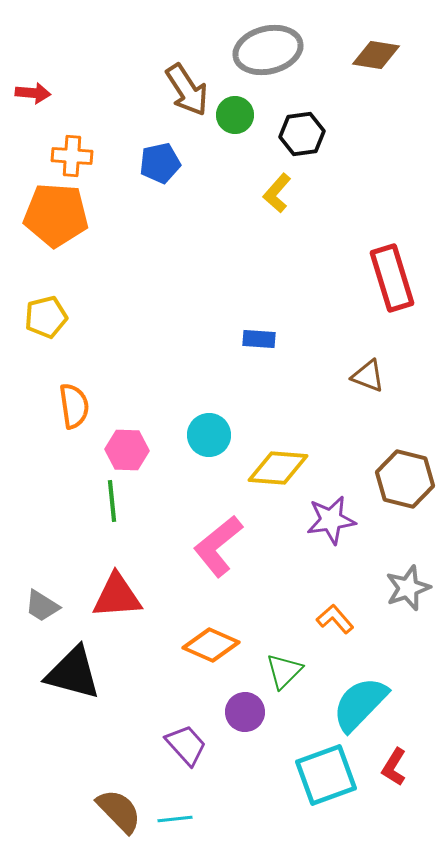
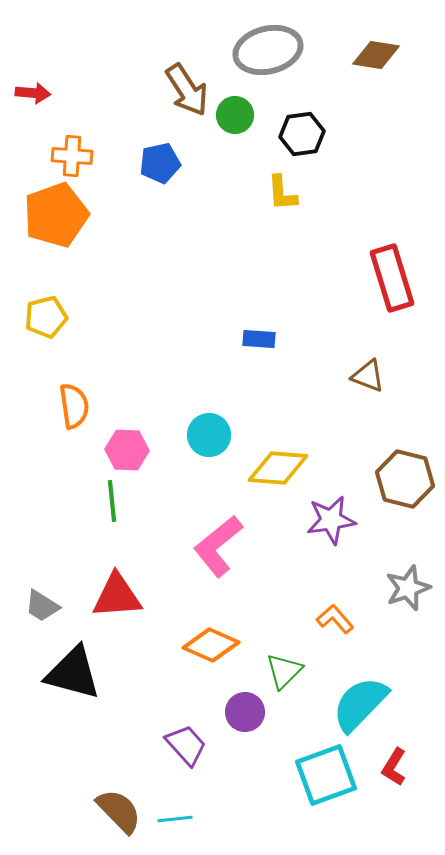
yellow L-shape: moved 5 px right; rotated 45 degrees counterclockwise
orange pentagon: rotated 24 degrees counterclockwise
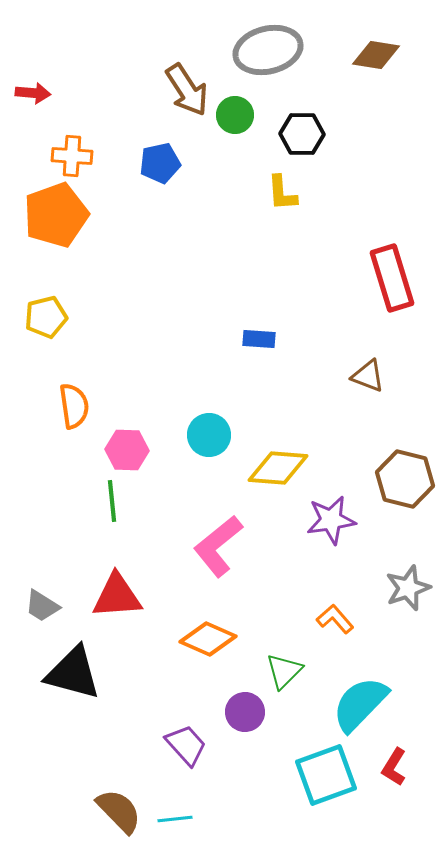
black hexagon: rotated 9 degrees clockwise
orange diamond: moved 3 px left, 6 px up
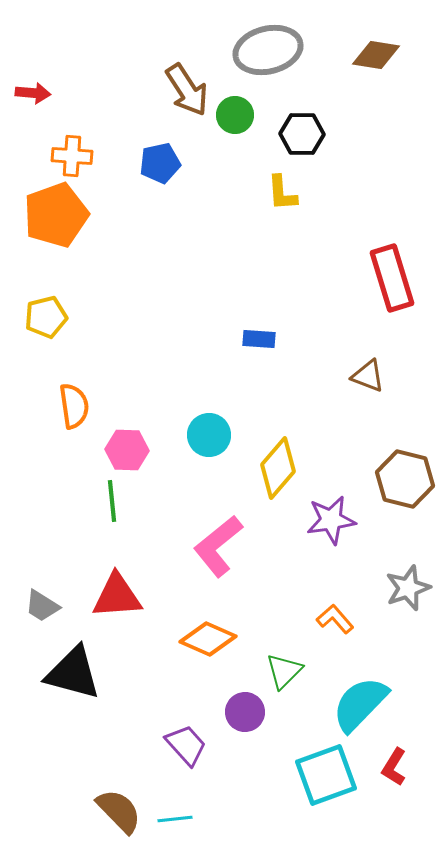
yellow diamond: rotated 54 degrees counterclockwise
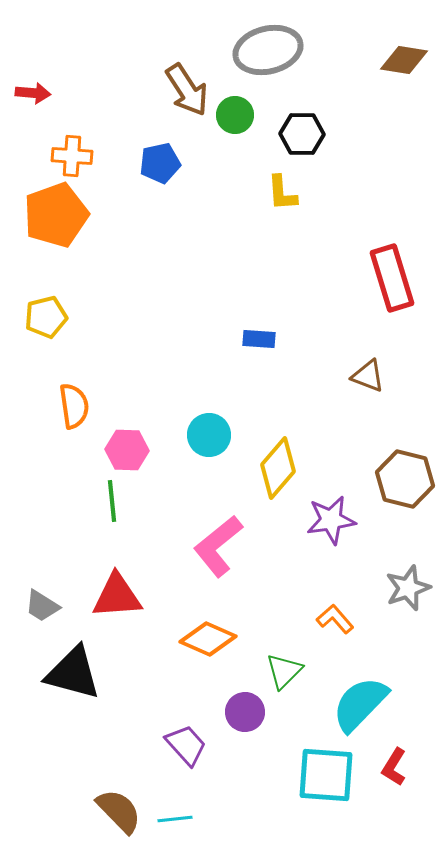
brown diamond: moved 28 px right, 5 px down
cyan square: rotated 24 degrees clockwise
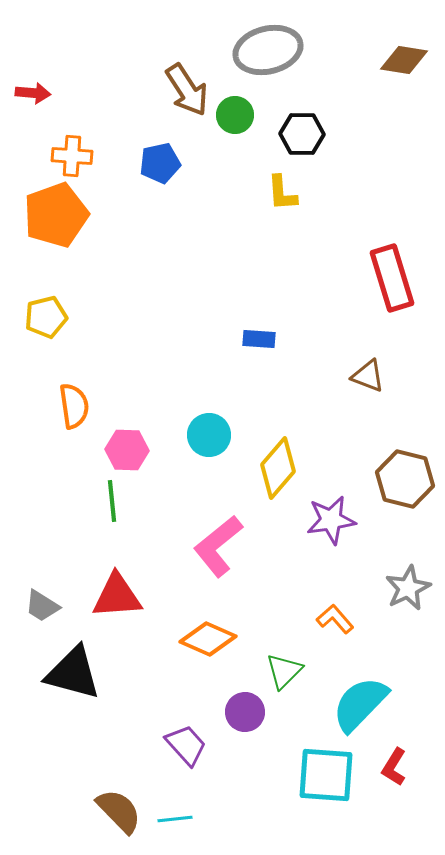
gray star: rotated 6 degrees counterclockwise
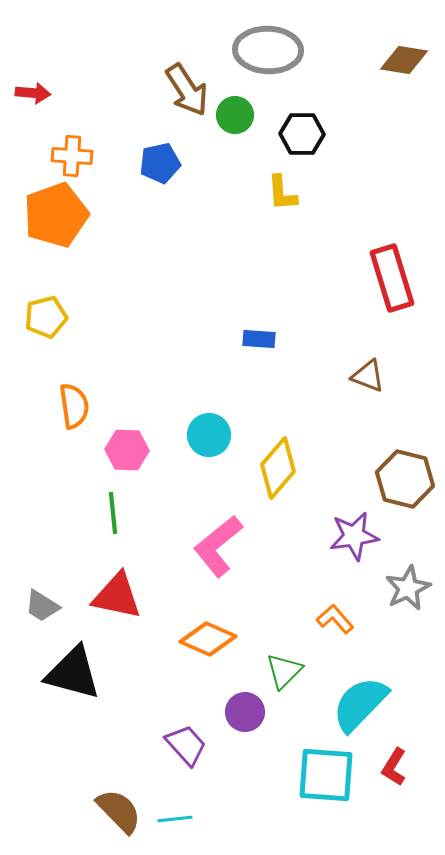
gray ellipse: rotated 16 degrees clockwise
green line: moved 1 px right, 12 px down
purple star: moved 23 px right, 16 px down
red triangle: rotated 16 degrees clockwise
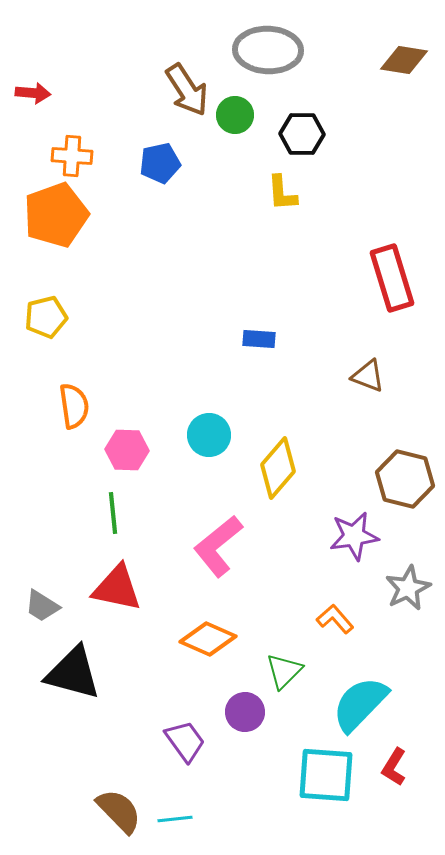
red triangle: moved 8 px up
purple trapezoid: moved 1 px left, 4 px up; rotated 6 degrees clockwise
